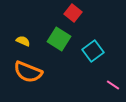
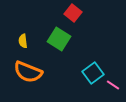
yellow semicircle: rotated 120 degrees counterclockwise
cyan square: moved 22 px down
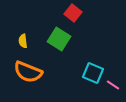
cyan square: rotated 30 degrees counterclockwise
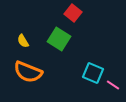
yellow semicircle: rotated 24 degrees counterclockwise
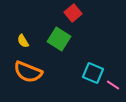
red square: rotated 12 degrees clockwise
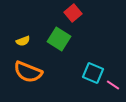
yellow semicircle: rotated 80 degrees counterclockwise
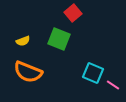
green square: rotated 10 degrees counterclockwise
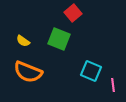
yellow semicircle: rotated 56 degrees clockwise
cyan square: moved 2 px left, 2 px up
pink line: rotated 48 degrees clockwise
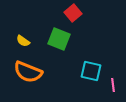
cyan square: rotated 10 degrees counterclockwise
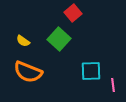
green square: rotated 20 degrees clockwise
cyan square: rotated 15 degrees counterclockwise
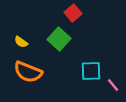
yellow semicircle: moved 2 px left, 1 px down
pink line: rotated 32 degrees counterclockwise
